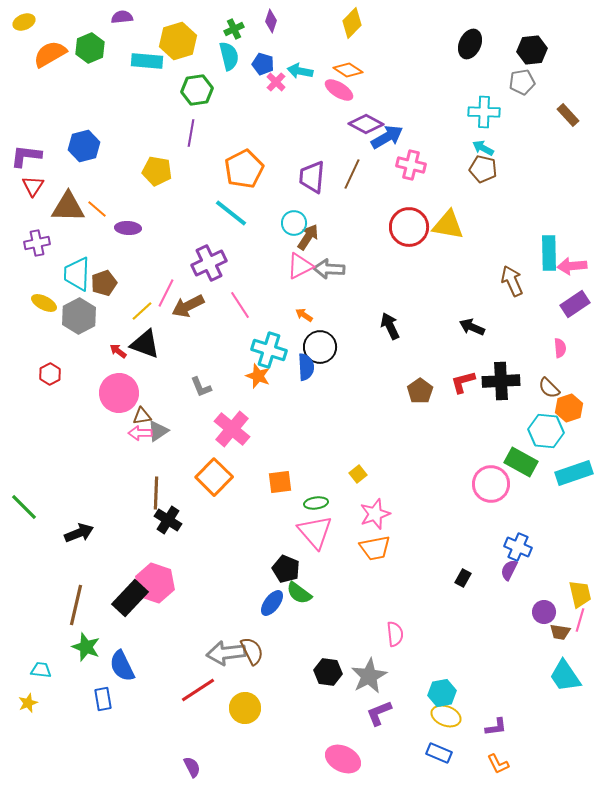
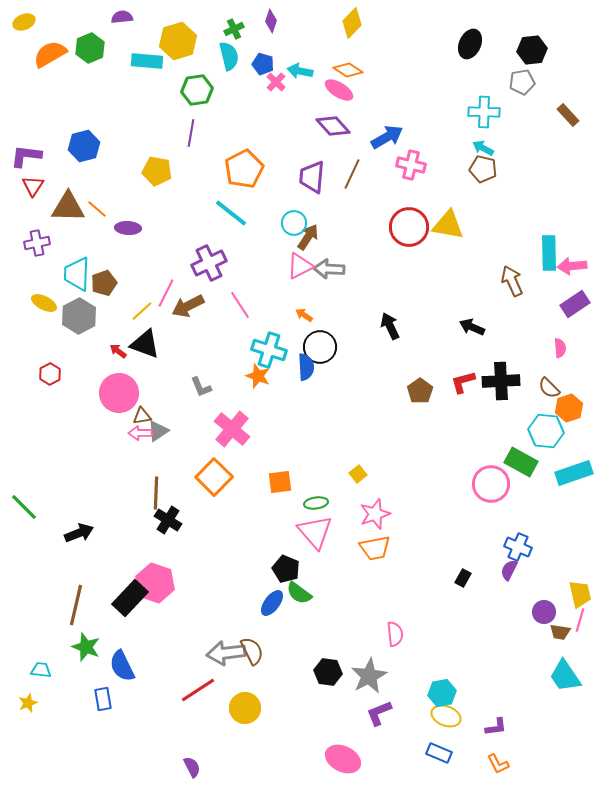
purple diamond at (366, 124): moved 33 px left, 2 px down; rotated 20 degrees clockwise
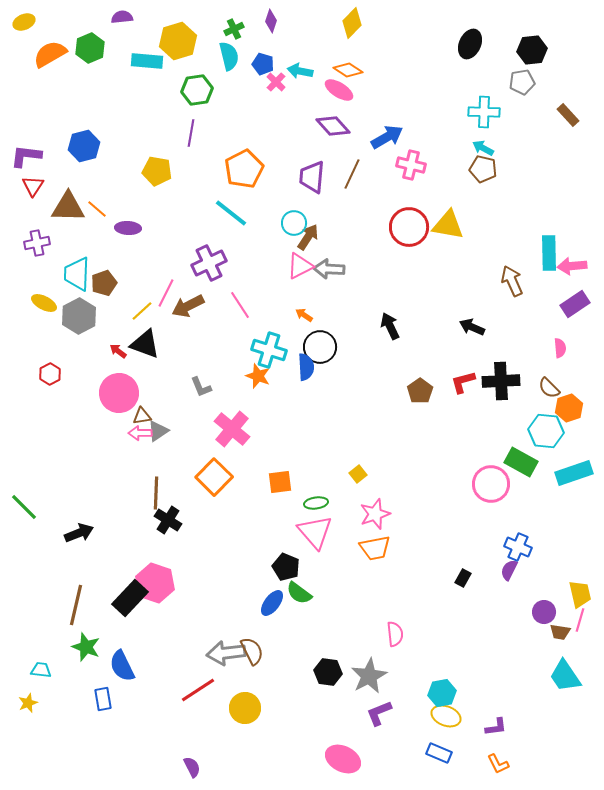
black pentagon at (286, 569): moved 2 px up
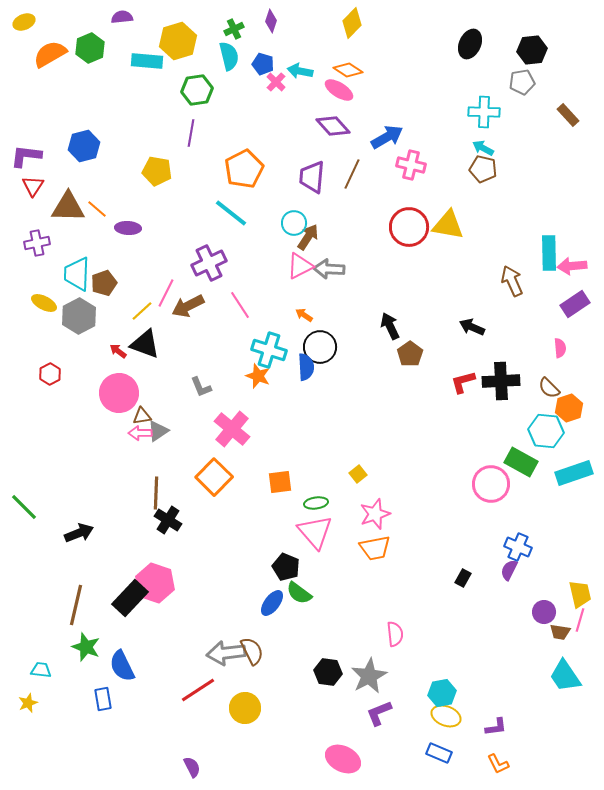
brown pentagon at (420, 391): moved 10 px left, 37 px up
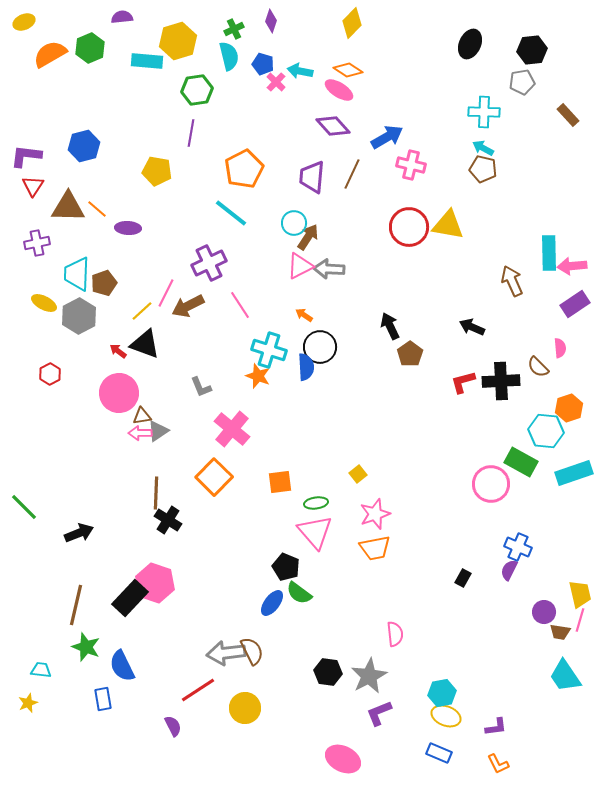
brown semicircle at (549, 388): moved 11 px left, 21 px up
purple semicircle at (192, 767): moved 19 px left, 41 px up
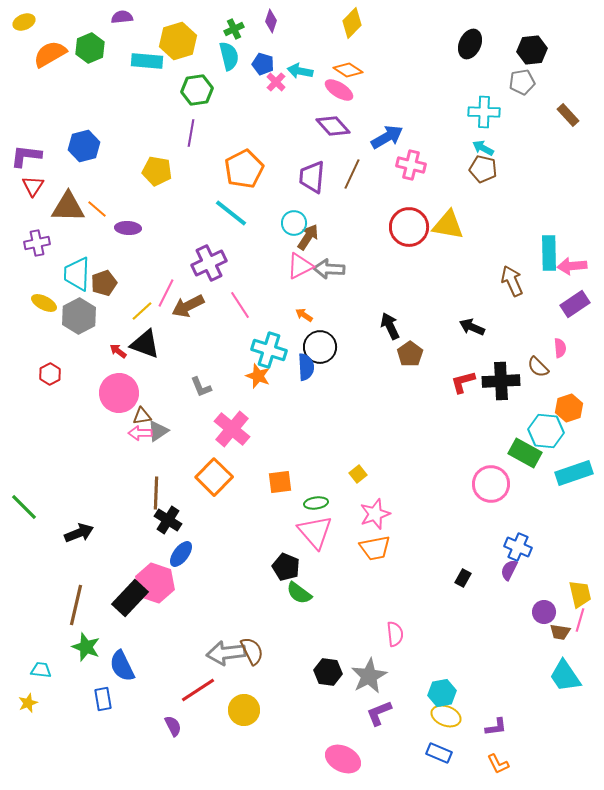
green rectangle at (521, 462): moved 4 px right, 9 px up
blue ellipse at (272, 603): moved 91 px left, 49 px up
yellow circle at (245, 708): moved 1 px left, 2 px down
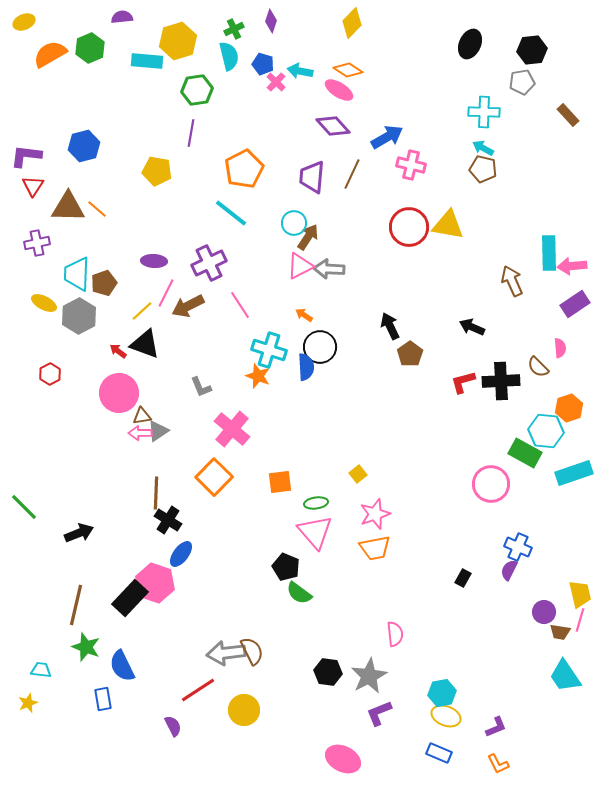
purple ellipse at (128, 228): moved 26 px right, 33 px down
purple L-shape at (496, 727): rotated 15 degrees counterclockwise
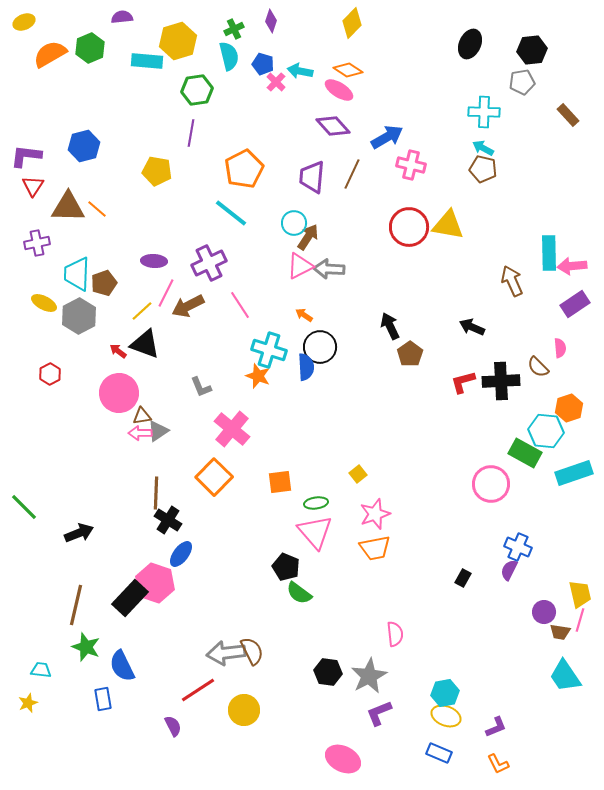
cyan hexagon at (442, 693): moved 3 px right
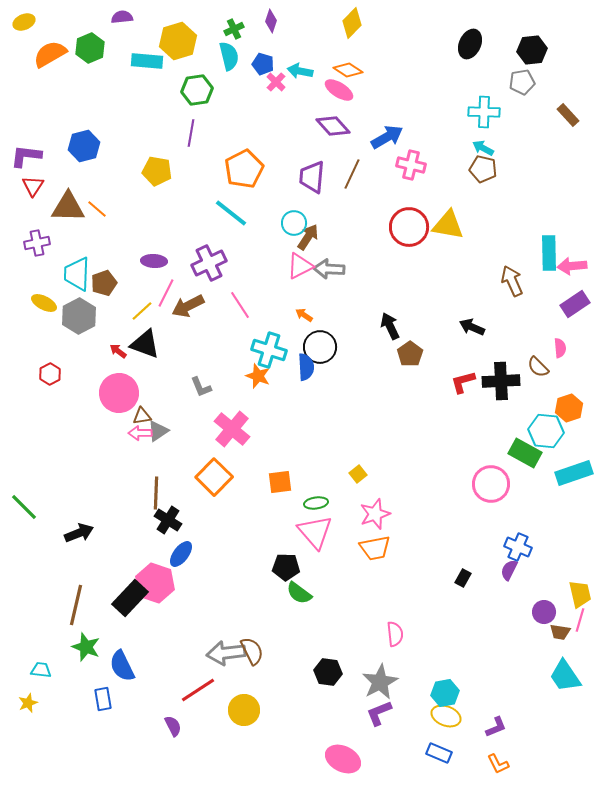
black pentagon at (286, 567): rotated 20 degrees counterclockwise
gray star at (369, 676): moved 11 px right, 6 px down
